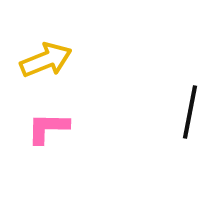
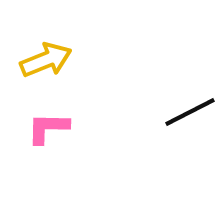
black line: rotated 52 degrees clockwise
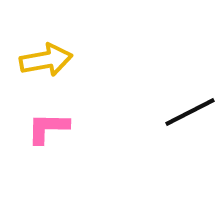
yellow arrow: rotated 12 degrees clockwise
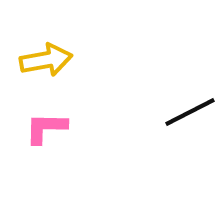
pink L-shape: moved 2 px left
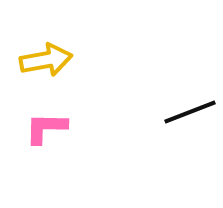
black line: rotated 6 degrees clockwise
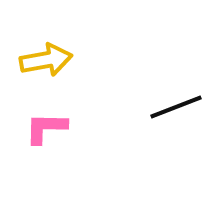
black line: moved 14 px left, 5 px up
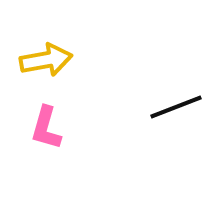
pink L-shape: rotated 75 degrees counterclockwise
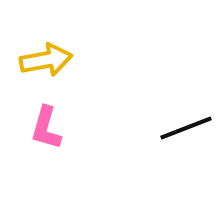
black line: moved 10 px right, 21 px down
